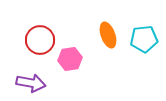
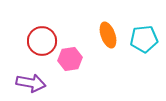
red circle: moved 2 px right, 1 px down
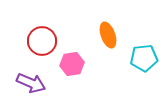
cyan pentagon: moved 19 px down
pink hexagon: moved 2 px right, 5 px down
purple arrow: rotated 12 degrees clockwise
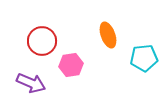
pink hexagon: moved 1 px left, 1 px down
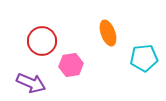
orange ellipse: moved 2 px up
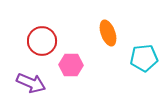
pink hexagon: rotated 10 degrees clockwise
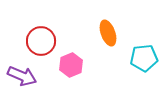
red circle: moved 1 px left
pink hexagon: rotated 25 degrees counterclockwise
purple arrow: moved 9 px left, 7 px up
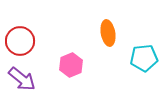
orange ellipse: rotated 10 degrees clockwise
red circle: moved 21 px left
purple arrow: moved 3 px down; rotated 16 degrees clockwise
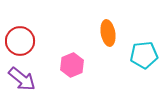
cyan pentagon: moved 3 px up
pink hexagon: moved 1 px right
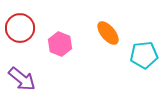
orange ellipse: rotated 30 degrees counterclockwise
red circle: moved 13 px up
pink hexagon: moved 12 px left, 21 px up; rotated 15 degrees counterclockwise
